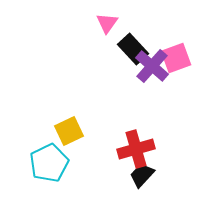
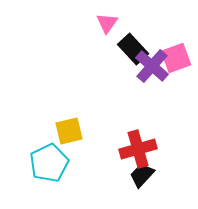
yellow square: rotated 12 degrees clockwise
red cross: moved 2 px right
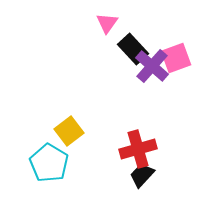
yellow square: rotated 24 degrees counterclockwise
cyan pentagon: rotated 15 degrees counterclockwise
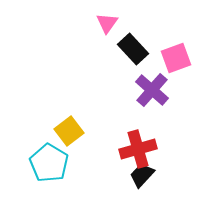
purple cross: moved 24 px down
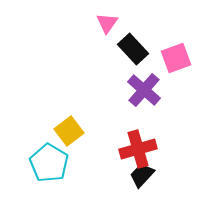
purple cross: moved 8 px left
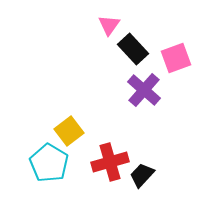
pink triangle: moved 2 px right, 2 px down
red cross: moved 28 px left, 13 px down
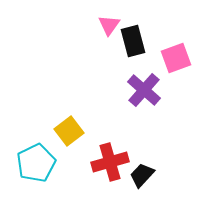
black rectangle: moved 8 px up; rotated 28 degrees clockwise
cyan pentagon: moved 13 px left; rotated 15 degrees clockwise
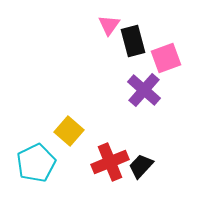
pink square: moved 10 px left
yellow square: rotated 12 degrees counterclockwise
red cross: rotated 6 degrees counterclockwise
black trapezoid: moved 1 px left, 9 px up
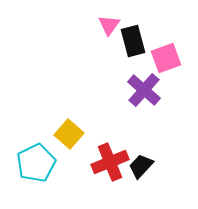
yellow square: moved 3 px down
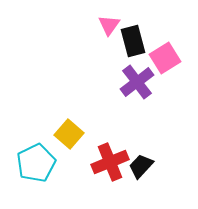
pink square: moved 1 px left; rotated 12 degrees counterclockwise
purple cross: moved 7 px left, 8 px up; rotated 12 degrees clockwise
